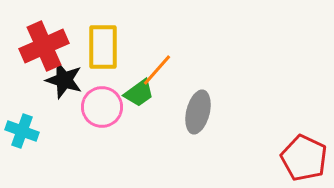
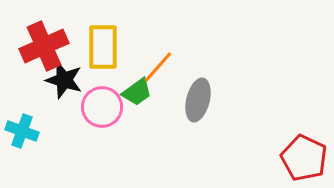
orange line: moved 1 px right, 3 px up
green trapezoid: moved 2 px left, 1 px up
gray ellipse: moved 12 px up
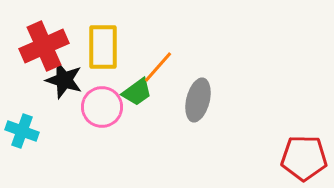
red pentagon: rotated 24 degrees counterclockwise
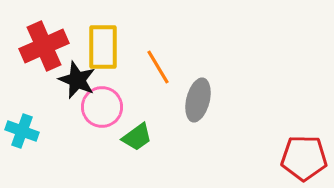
orange line: rotated 72 degrees counterclockwise
black star: moved 13 px right; rotated 6 degrees clockwise
green trapezoid: moved 45 px down
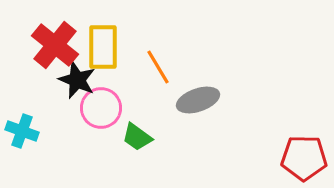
red cross: moved 11 px right, 1 px up; rotated 27 degrees counterclockwise
gray ellipse: rotated 57 degrees clockwise
pink circle: moved 1 px left, 1 px down
green trapezoid: rotated 72 degrees clockwise
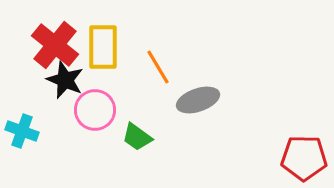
black star: moved 12 px left
pink circle: moved 6 px left, 2 px down
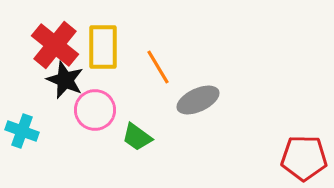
gray ellipse: rotated 6 degrees counterclockwise
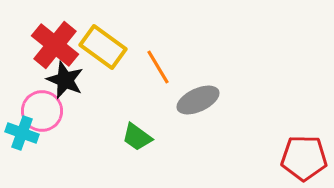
yellow rectangle: rotated 54 degrees counterclockwise
pink circle: moved 53 px left, 1 px down
cyan cross: moved 2 px down
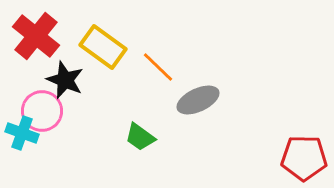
red cross: moved 19 px left, 9 px up
orange line: rotated 15 degrees counterclockwise
green trapezoid: moved 3 px right
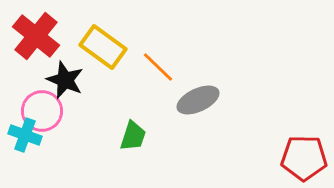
cyan cross: moved 3 px right, 2 px down
green trapezoid: moved 7 px left, 1 px up; rotated 108 degrees counterclockwise
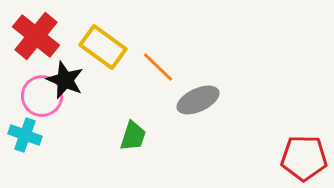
pink circle: moved 15 px up
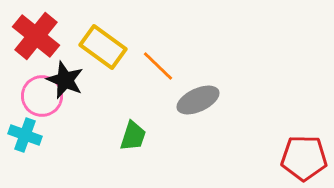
orange line: moved 1 px up
